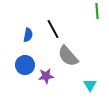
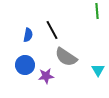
black line: moved 1 px left, 1 px down
gray semicircle: moved 2 px left, 1 px down; rotated 15 degrees counterclockwise
cyan triangle: moved 8 px right, 15 px up
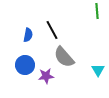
gray semicircle: moved 2 px left; rotated 15 degrees clockwise
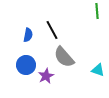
blue circle: moved 1 px right
cyan triangle: rotated 40 degrees counterclockwise
purple star: rotated 21 degrees counterclockwise
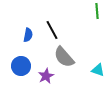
blue circle: moved 5 px left, 1 px down
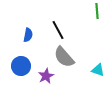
black line: moved 6 px right
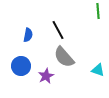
green line: moved 1 px right
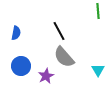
black line: moved 1 px right, 1 px down
blue semicircle: moved 12 px left, 2 px up
cyan triangle: rotated 40 degrees clockwise
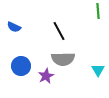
blue semicircle: moved 2 px left, 6 px up; rotated 104 degrees clockwise
gray semicircle: moved 1 px left, 2 px down; rotated 50 degrees counterclockwise
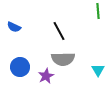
blue circle: moved 1 px left, 1 px down
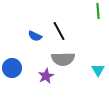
blue semicircle: moved 21 px right, 9 px down
blue circle: moved 8 px left, 1 px down
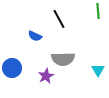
black line: moved 12 px up
